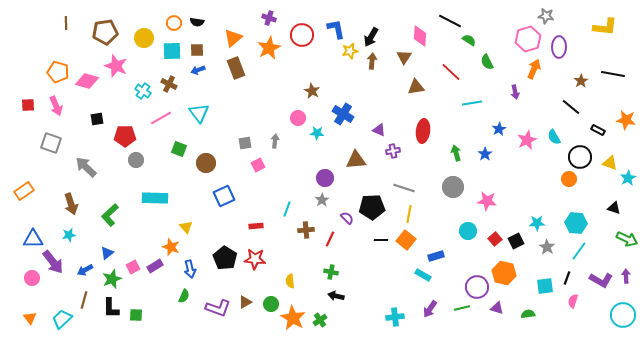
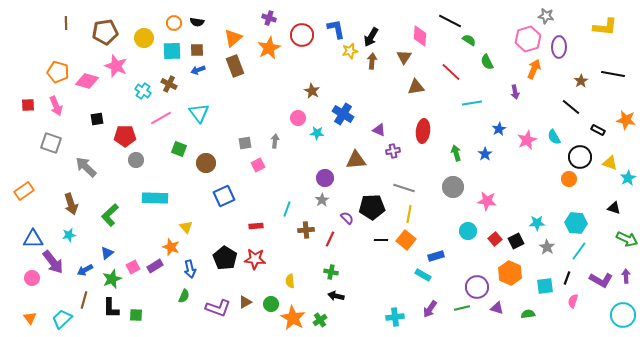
brown rectangle at (236, 68): moved 1 px left, 2 px up
orange hexagon at (504, 273): moved 6 px right; rotated 10 degrees clockwise
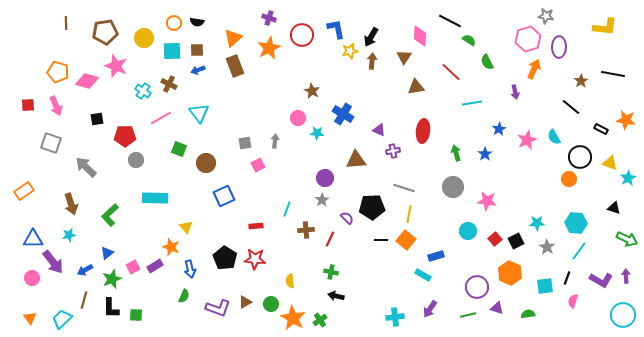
black rectangle at (598, 130): moved 3 px right, 1 px up
green line at (462, 308): moved 6 px right, 7 px down
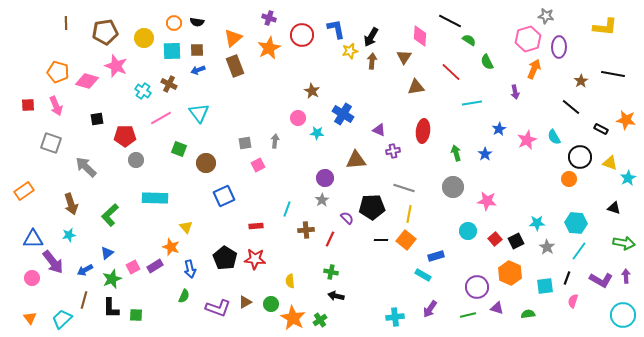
green arrow at (627, 239): moved 3 px left, 4 px down; rotated 15 degrees counterclockwise
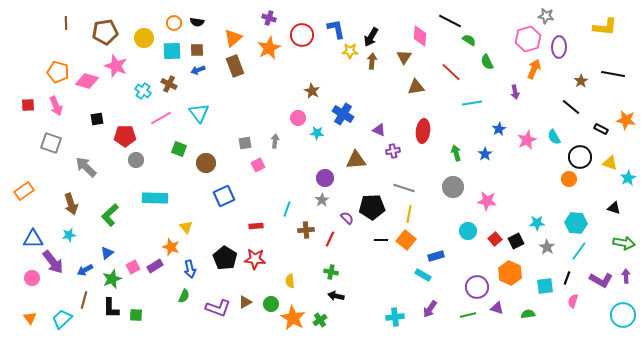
yellow star at (350, 51): rotated 14 degrees clockwise
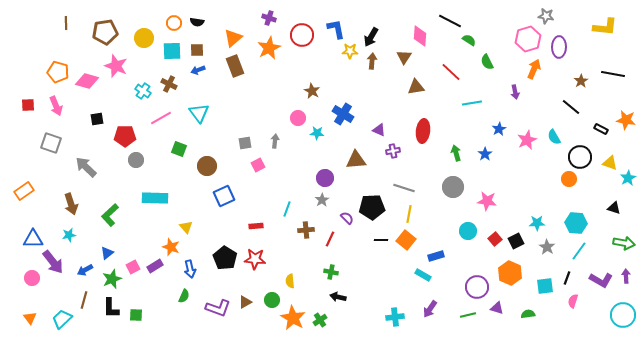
brown circle at (206, 163): moved 1 px right, 3 px down
black arrow at (336, 296): moved 2 px right, 1 px down
green circle at (271, 304): moved 1 px right, 4 px up
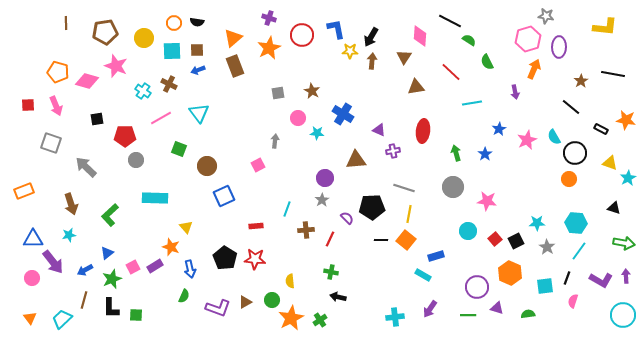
gray square at (245, 143): moved 33 px right, 50 px up
black circle at (580, 157): moved 5 px left, 4 px up
orange rectangle at (24, 191): rotated 12 degrees clockwise
green line at (468, 315): rotated 14 degrees clockwise
orange star at (293, 318): moved 2 px left; rotated 15 degrees clockwise
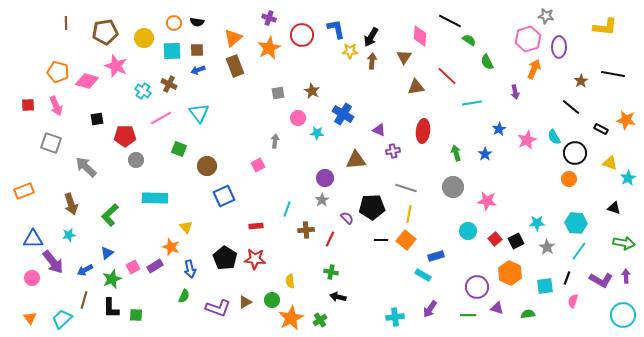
red line at (451, 72): moved 4 px left, 4 px down
gray line at (404, 188): moved 2 px right
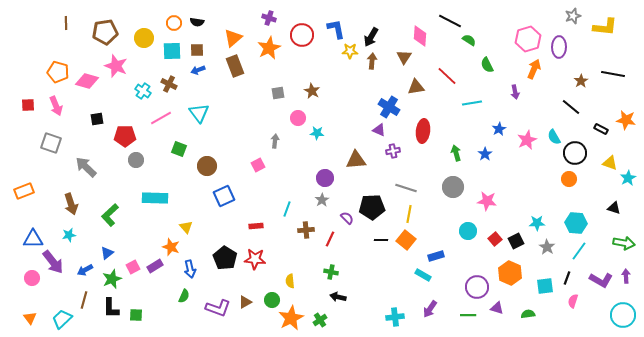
gray star at (546, 16): moved 27 px right; rotated 28 degrees counterclockwise
green semicircle at (487, 62): moved 3 px down
blue cross at (343, 114): moved 46 px right, 7 px up
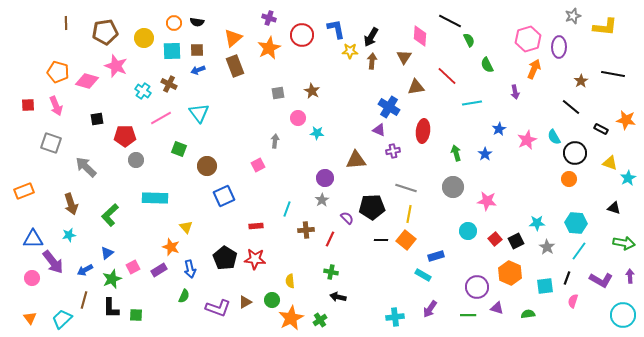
green semicircle at (469, 40): rotated 32 degrees clockwise
purple rectangle at (155, 266): moved 4 px right, 4 px down
purple arrow at (626, 276): moved 4 px right
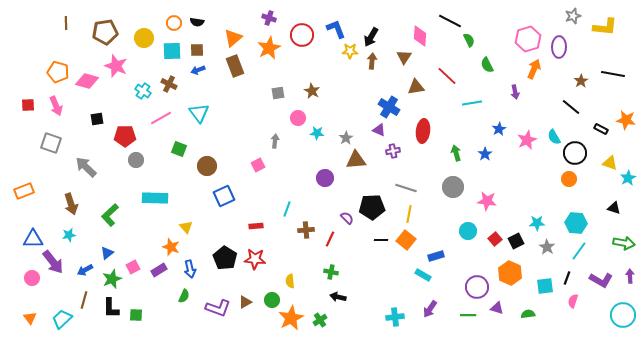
blue L-shape at (336, 29): rotated 10 degrees counterclockwise
gray star at (322, 200): moved 24 px right, 62 px up
